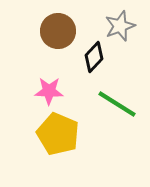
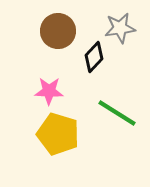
gray star: moved 2 px down; rotated 12 degrees clockwise
green line: moved 9 px down
yellow pentagon: rotated 6 degrees counterclockwise
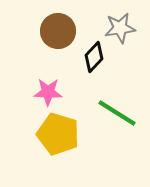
pink star: moved 1 px left, 1 px down
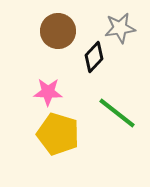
green line: rotated 6 degrees clockwise
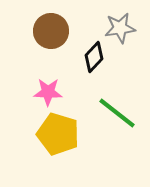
brown circle: moved 7 px left
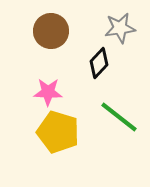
black diamond: moved 5 px right, 6 px down
green line: moved 2 px right, 4 px down
yellow pentagon: moved 2 px up
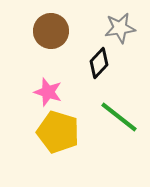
pink star: rotated 16 degrees clockwise
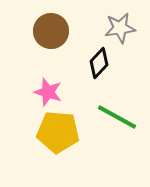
green line: moved 2 px left; rotated 9 degrees counterclockwise
yellow pentagon: rotated 12 degrees counterclockwise
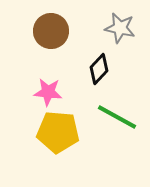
gray star: rotated 20 degrees clockwise
black diamond: moved 6 px down
pink star: rotated 12 degrees counterclockwise
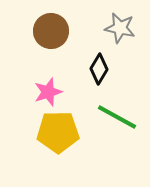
black diamond: rotated 12 degrees counterclockwise
pink star: rotated 24 degrees counterclockwise
yellow pentagon: rotated 6 degrees counterclockwise
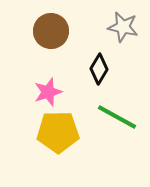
gray star: moved 3 px right, 1 px up
